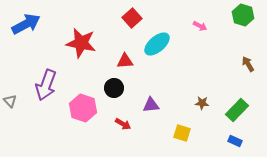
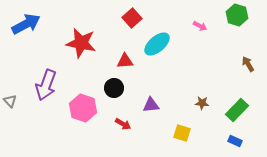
green hexagon: moved 6 px left
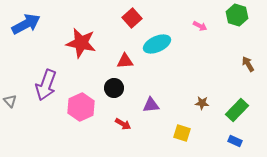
cyan ellipse: rotated 16 degrees clockwise
pink hexagon: moved 2 px left, 1 px up; rotated 16 degrees clockwise
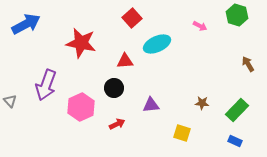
red arrow: moved 6 px left; rotated 56 degrees counterclockwise
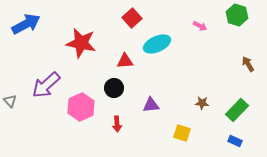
purple arrow: rotated 28 degrees clockwise
red arrow: rotated 112 degrees clockwise
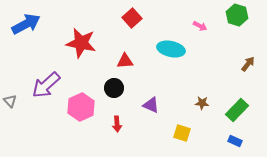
cyan ellipse: moved 14 px right, 5 px down; rotated 36 degrees clockwise
brown arrow: rotated 70 degrees clockwise
purple triangle: rotated 30 degrees clockwise
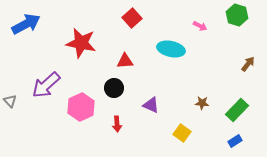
yellow square: rotated 18 degrees clockwise
blue rectangle: rotated 56 degrees counterclockwise
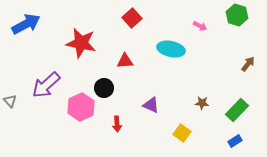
black circle: moved 10 px left
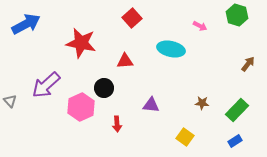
purple triangle: rotated 18 degrees counterclockwise
yellow square: moved 3 px right, 4 px down
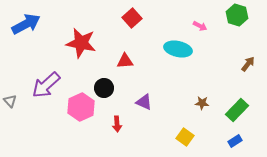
cyan ellipse: moved 7 px right
purple triangle: moved 7 px left, 3 px up; rotated 18 degrees clockwise
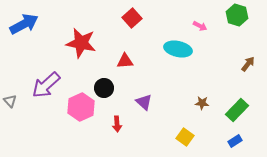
blue arrow: moved 2 px left
purple triangle: rotated 18 degrees clockwise
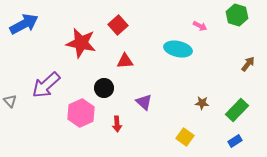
red square: moved 14 px left, 7 px down
pink hexagon: moved 6 px down
